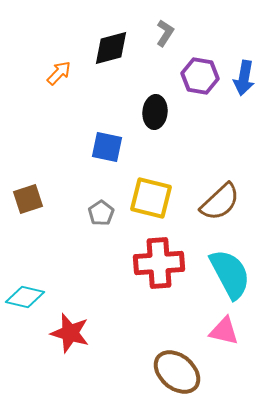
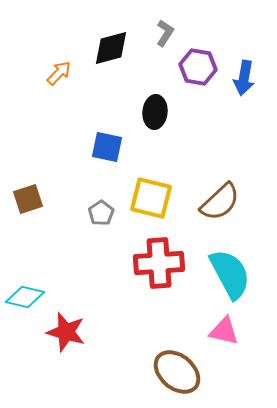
purple hexagon: moved 2 px left, 9 px up
red star: moved 4 px left, 1 px up
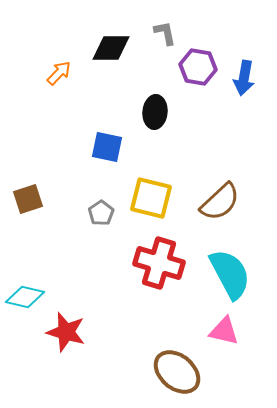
gray L-shape: rotated 44 degrees counterclockwise
black diamond: rotated 15 degrees clockwise
red cross: rotated 21 degrees clockwise
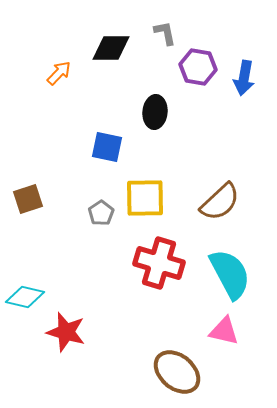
yellow square: moved 6 px left; rotated 15 degrees counterclockwise
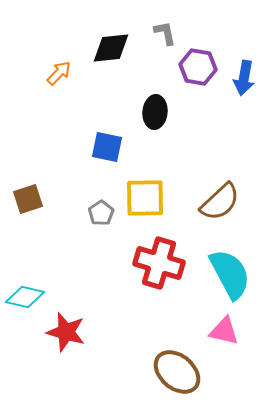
black diamond: rotated 6 degrees counterclockwise
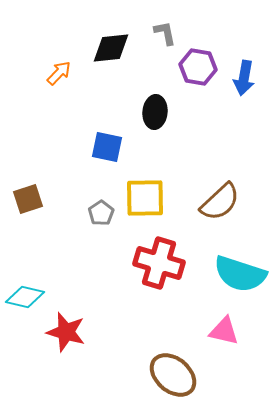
cyan semicircle: moved 10 px right; rotated 136 degrees clockwise
brown ellipse: moved 4 px left, 3 px down
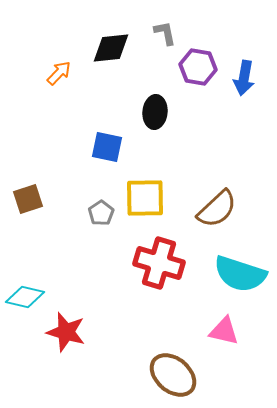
brown semicircle: moved 3 px left, 7 px down
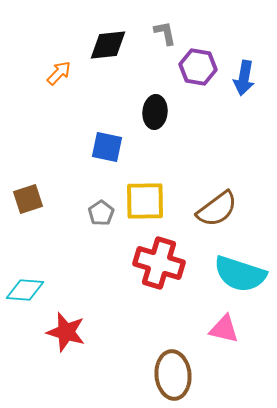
black diamond: moved 3 px left, 3 px up
yellow square: moved 3 px down
brown semicircle: rotated 6 degrees clockwise
cyan diamond: moved 7 px up; rotated 9 degrees counterclockwise
pink triangle: moved 2 px up
brown ellipse: rotated 45 degrees clockwise
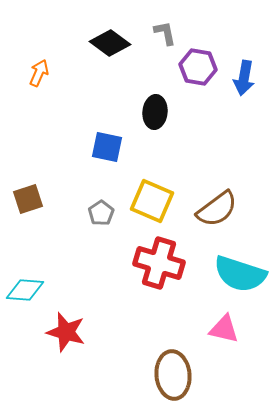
black diamond: moved 2 px right, 2 px up; rotated 42 degrees clockwise
orange arrow: moved 20 px left; rotated 20 degrees counterclockwise
yellow square: moved 7 px right; rotated 24 degrees clockwise
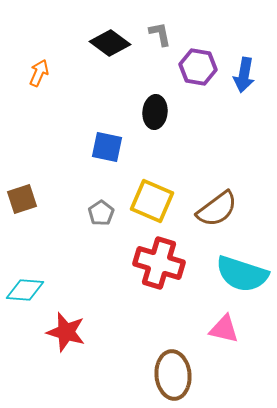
gray L-shape: moved 5 px left, 1 px down
blue arrow: moved 3 px up
brown square: moved 6 px left
cyan semicircle: moved 2 px right
